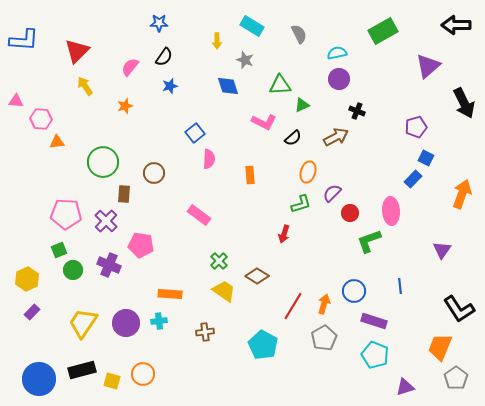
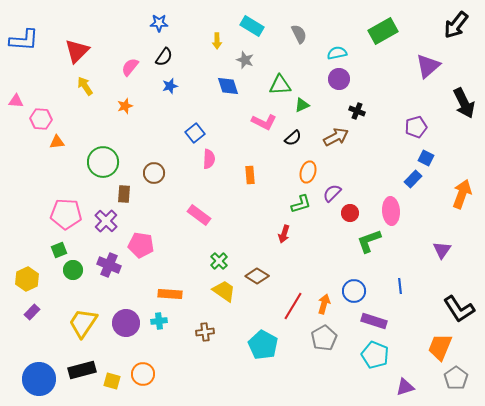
black arrow at (456, 25): rotated 52 degrees counterclockwise
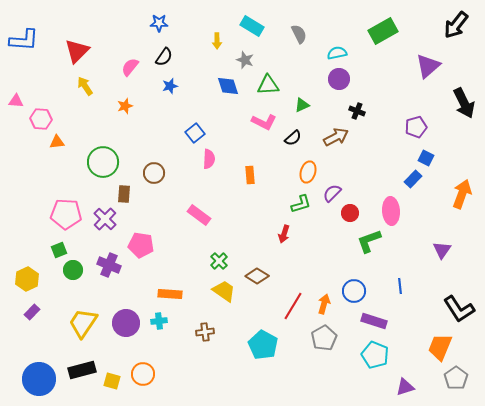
green triangle at (280, 85): moved 12 px left
purple cross at (106, 221): moved 1 px left, 2 px up
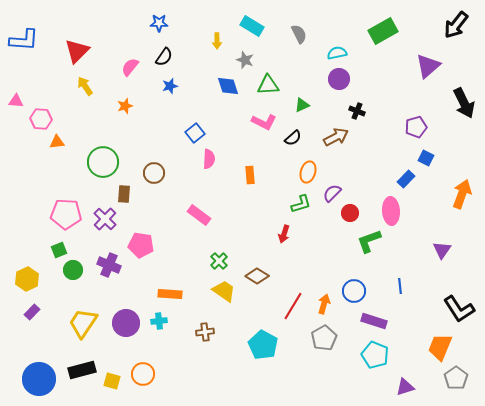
blue rectangle at (413, 179): moved 7 px left
